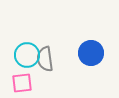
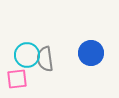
pink square: moved 5 px left, 4 px up
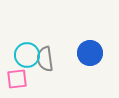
blue circle: moved 1 px left
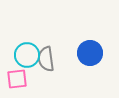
gray semicircle: moved 1 px right
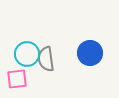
cyan circle: moved 1 px up
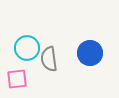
cyan circle: moved 6 px up
gray semicircle: moved 3 px right
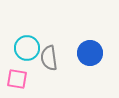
gray semicircle: moved 1 px up
pink square: rotated 15 degrees clockwise
